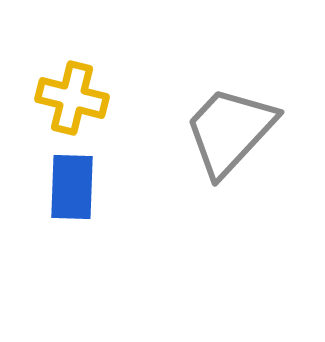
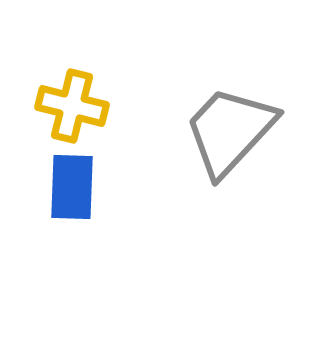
yellow cross: moved 8 px down
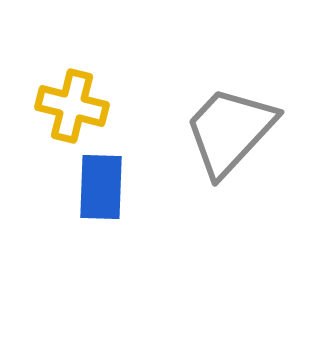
blue rectangle: moved 29 px right
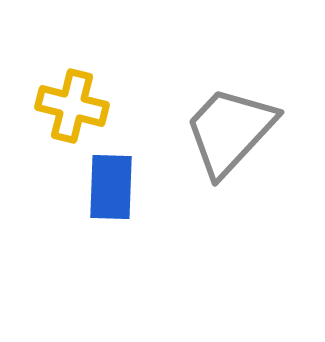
blue rectangle: moved 10 px right
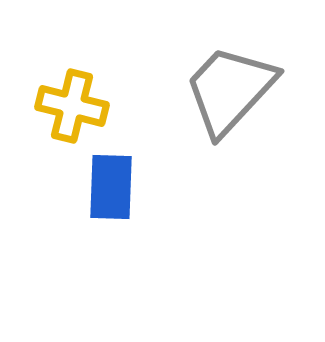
gray trapezoid: moved 41 px up
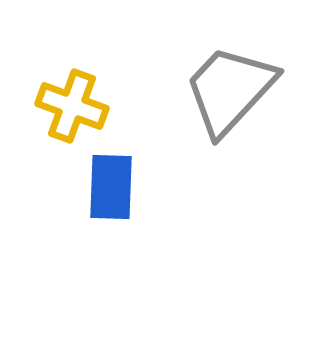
yellow cross: rotated 6 degrees clockwise
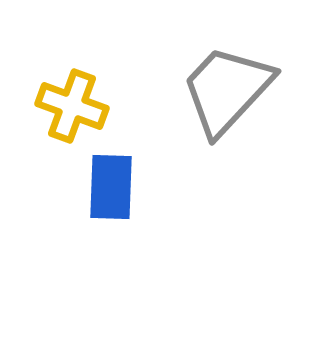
gray trapezoid: moved 3 px left
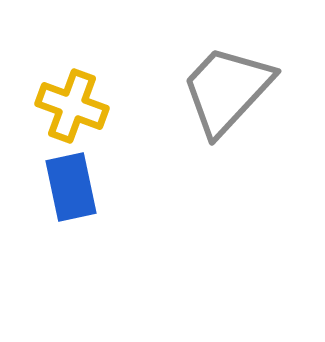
blue rectangle: moved 40 px left; rotated 14 degrees counterclockwise
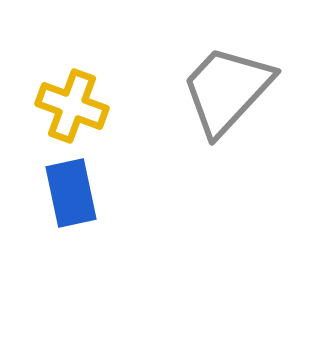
blue rectangle: moved 6 px down
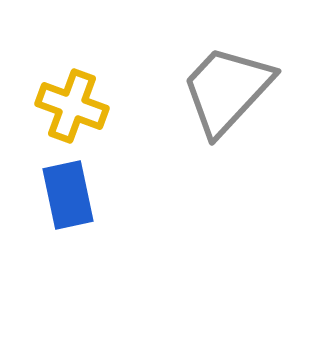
blue rectangle: moved 3 px left, 2 px down
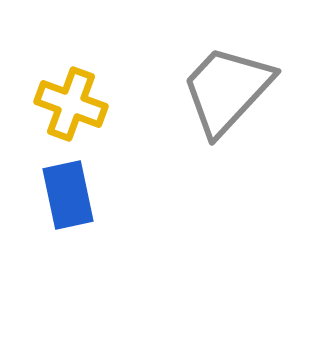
yellow cross: moved 1 px left, 2 px up
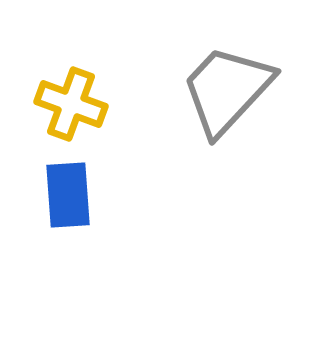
blue rectangle: rotated 8 degrees clockwise
